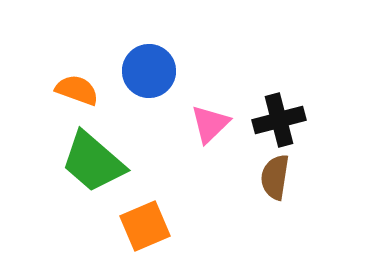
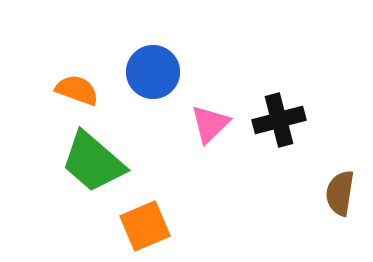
blue circle: moved 4 px right, 1 px down
brown semicircle: moved 65 px right, 16 px down
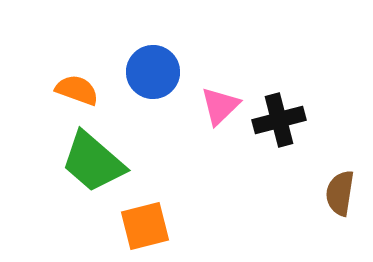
pink triangle: moved 10 px right, 18 px up
orange square: rotated 9 degrees clockwise
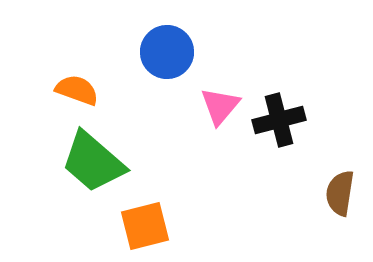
blue circle: moved 14 px right, 20 px up
pink triangle: rotated 6 degrees counterclockwise
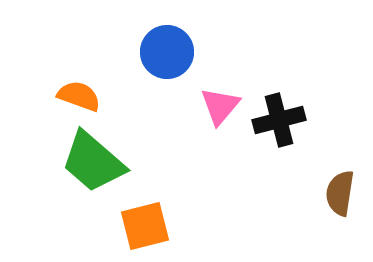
orange semicircle: moved 2 px right, 6 px down
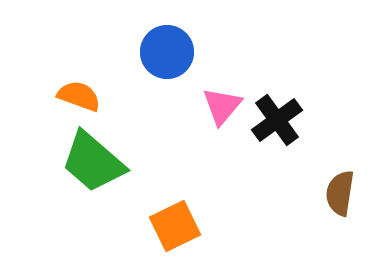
pink triangle: moved 2 px right
black cross: moved 2 px left; rotated 21 degrees counterclockwise
orange square: moved 30 px right; rotated 12 degrees counterclockwise
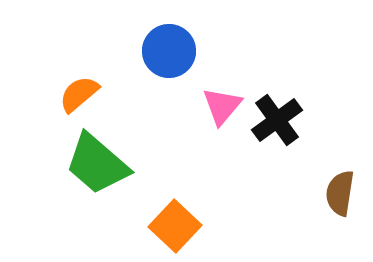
blue circle: moved 2 px right, 1 px up
orange semicircle: moved 2 px up; rotated 60 degrees counterclockwise
green trapezoid: moved 4 px right, 2 px down
orange square: rotated 21 degrees counterclockwise
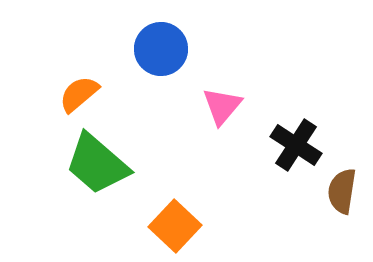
blue circle: moved 8 px left, 2 px up
black cross: moved 19 px right, 25 px down; rotated 21 degrees counterclockwise
brown semicircle: moved 2 px right, 2 px up
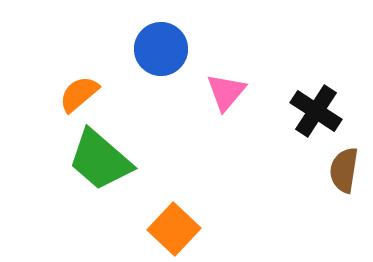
pink triangle: moved 4 px right, 14 px up
black cross: moved 20 px right, 34 px up
green trapezoid: moved 3 px right, 4 px up
brown semicircle: moved 2 px right, 21 px up
orange square: moved 1 px left, 3 px down
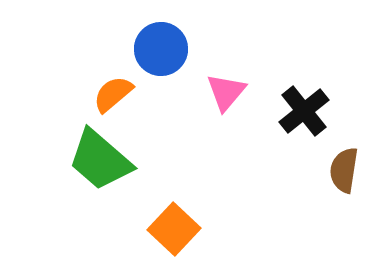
orange semicircle: moved 34 px right
black cross: moved 12 px left; rotated 18 degrees clockwise
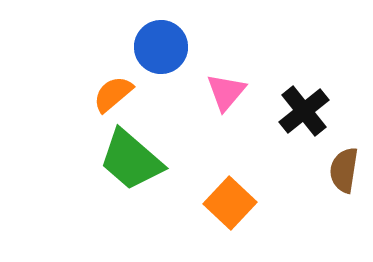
blue circle: moved 2 px up
green trapezoid: moved 31 px right
orange square: moved 56 px right, 26 px up
